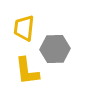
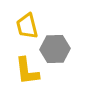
yellow trapezoid: moved 3 px right, 2 px up; rotated 20 degrees counterclockwise
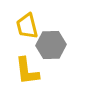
gray hexagon: moved 4 px left, 4 px up
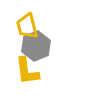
gray hexagon: moved 15 px left, 1 px down; rotated 20 degrees counterclockwise
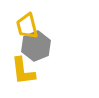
yellow L-shape: moved 4 px left
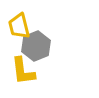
yellow trapezoid: moved 8 px left
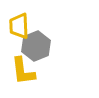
yellow trapezoid: rotated 12 degrees clockwise
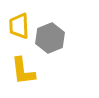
gray hexagon: moved 14 px right, 8 px up
